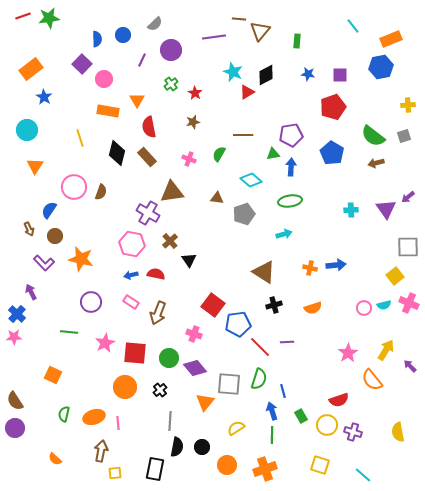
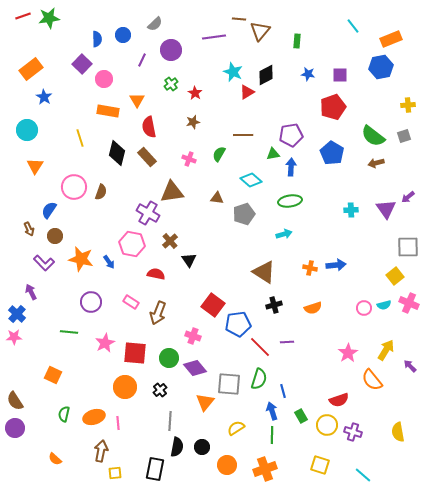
blue arrow at (131, 275): moved 22 px left, 13 px up; rotated 112 degrees counterclockwise
pink cross at (194, 334): moved 1 px left, 2 px down
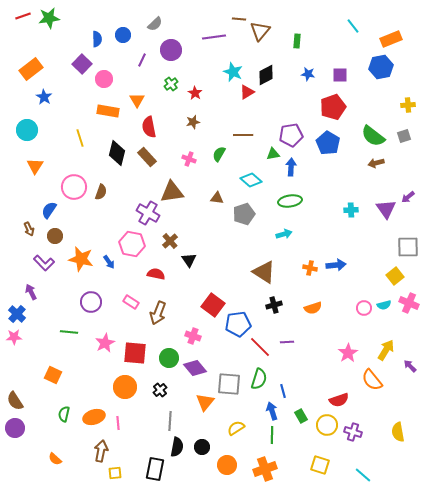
blue pentagon at (332, 153): moved 4 px left, 10 px up
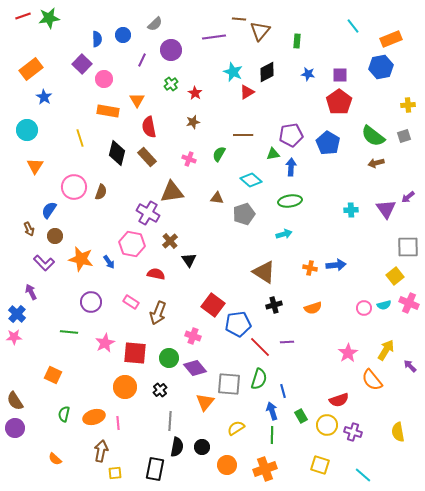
black diamond at (266, 75): moved 1 px right, 3 px up
red pentagon at (333, 107): moved 6 px right, 5 px up; rotated 15 degrees counterclockwise
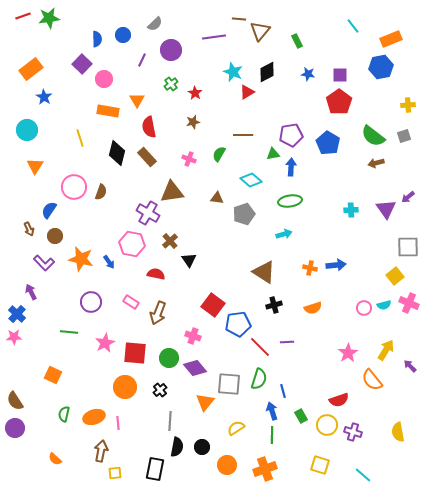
green rectangle at (297, 41): rotated 32 degrees counterclockwise
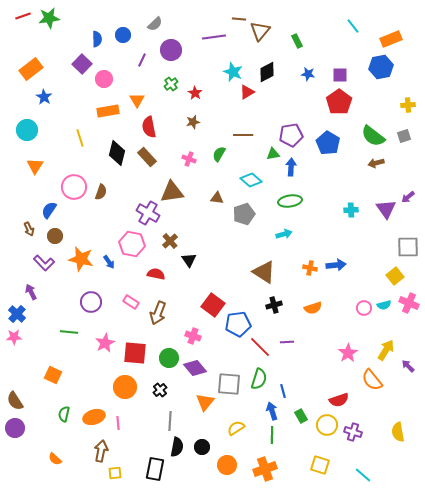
orange rectangle at (108, 111): rotated 20 degrees counterclockwise
purple arrow at (410, 366): moved 2 px left
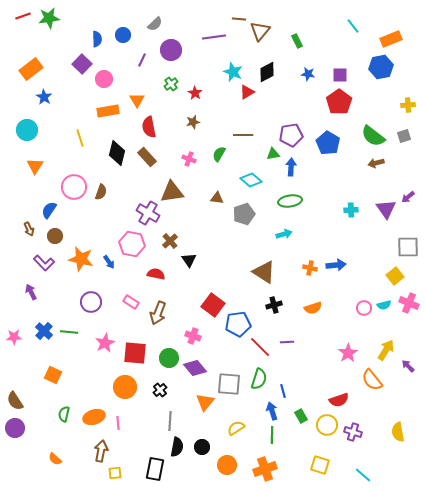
blue cross at (17, 314): moved 27 px right, 17 px down
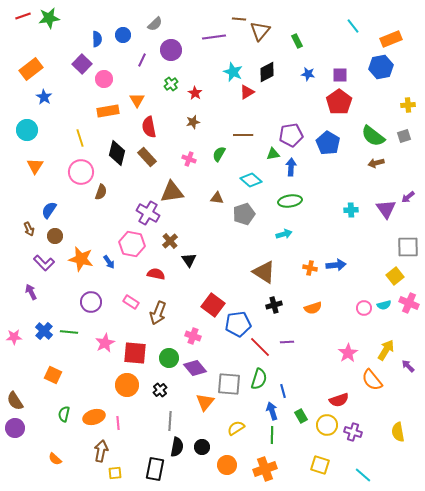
pink circle at (74, 187): moved 7 px right, 15 px up
orange circle at (125, 387): moved 2 px right, 2 px up
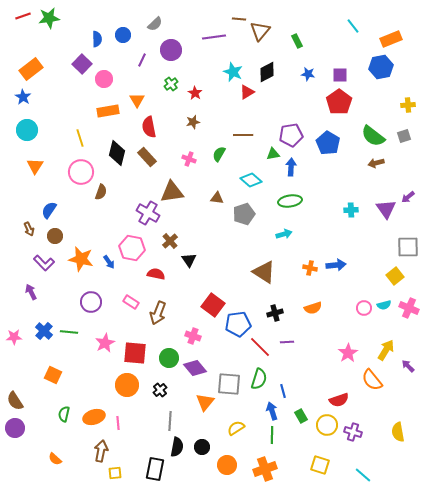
blue star at (44, 97): moved 21 px left
pink hexagon at (132, 244): moved 4 px down
pink cross at (409, 303): moved 5 px down
black cross at (274, 305): moved 1 px right, 8 px down
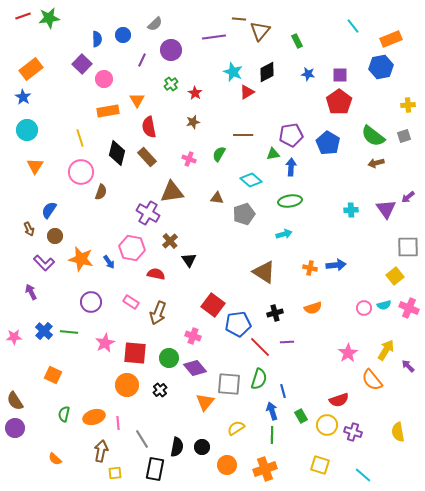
gray line at (170, 421): moved 28 px left, 18 px down; rotated 36 degrees counterclockwise
